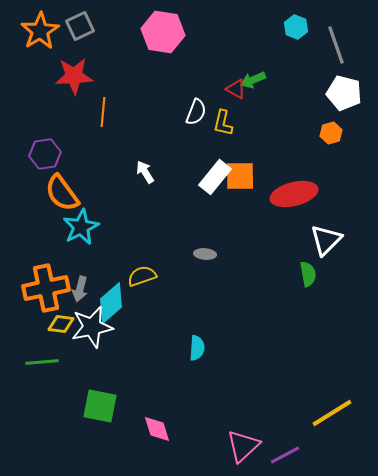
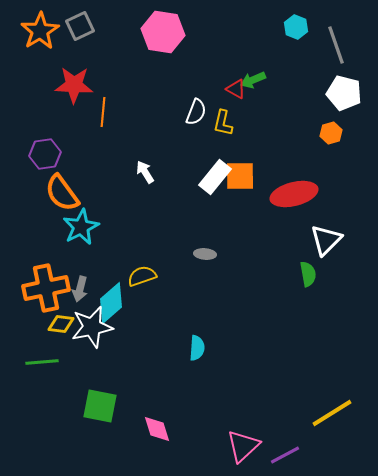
red star: moved 9 px down; rotated 6 degrees clockwise
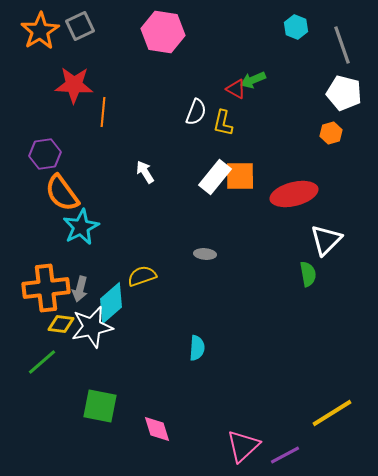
gray line: moved 6 px right
orange cross: rotated 6 degrees clockwise
green line: rotated 36 degrees counterclockwise
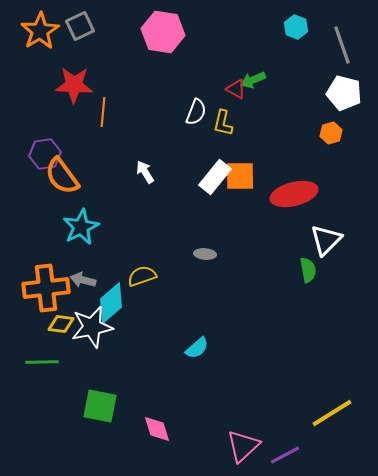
orange semicircle: moved 17 px up
green semicircle: moved 4 px up
gray arrow: moved 3 px right, 9 px up; rotated 90 degrees clockwise
cyan semicircle: rotated 45 degrees clockwise
green line: rotated 40 degrees clockwise
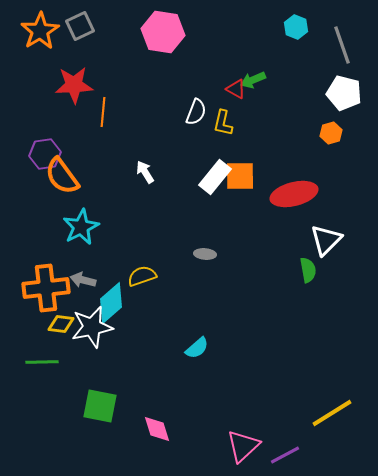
red star: rotated 6 degrees counterclockwise
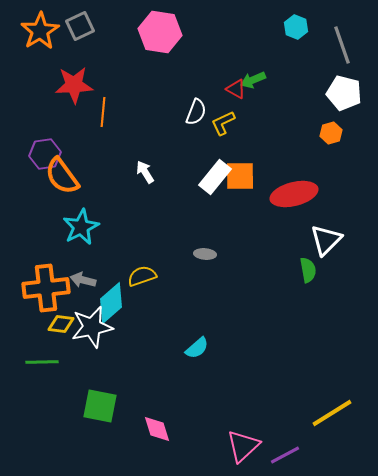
pink hexagon: moved 3 px left
yellow L-shape: rotated 52 degrees clockwise
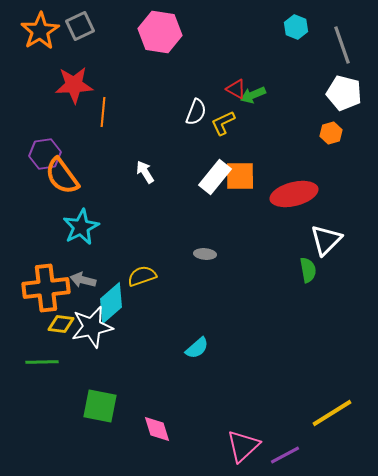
green arrow: moved 15 px down
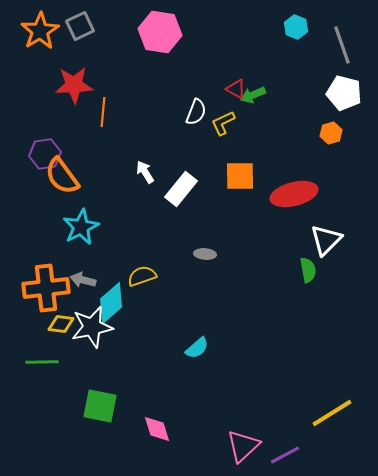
white rectangle: moved 34 px left, 12 px down
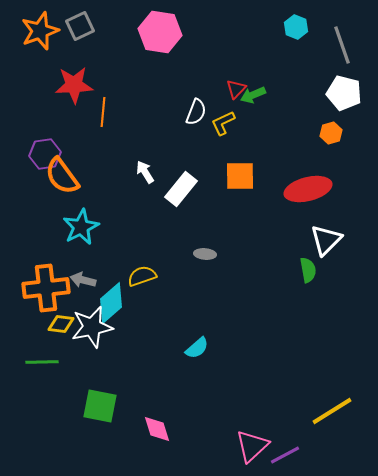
orange star: rotated 12 degrees clockwise
red triangle: rotated 45 degrees clockwise
red ellipse: moved 14 px right, 5 px up
yellow line: moved 2 px up
pink triangle: moved 9 px right
